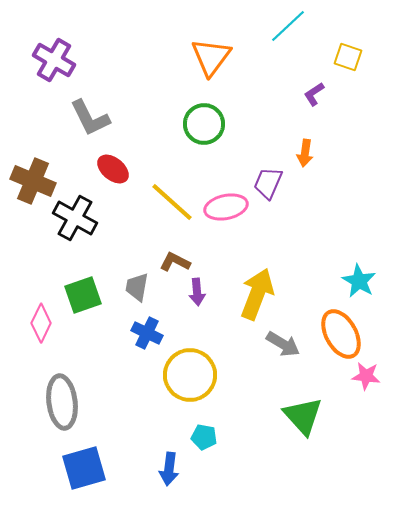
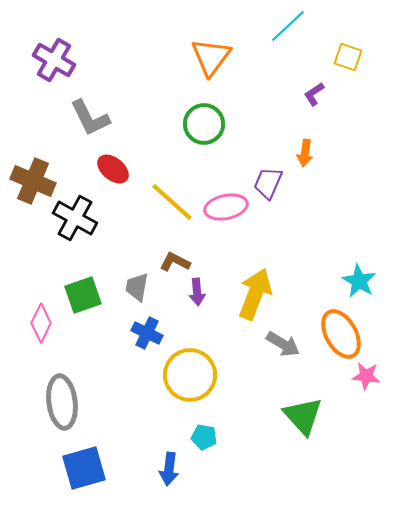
yellow arrow: moved 2 px left
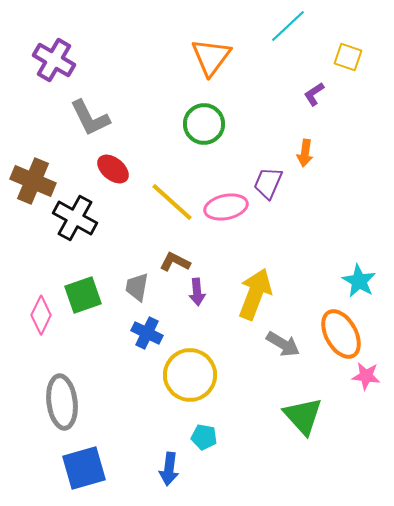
pink diamond: moved 8 px up
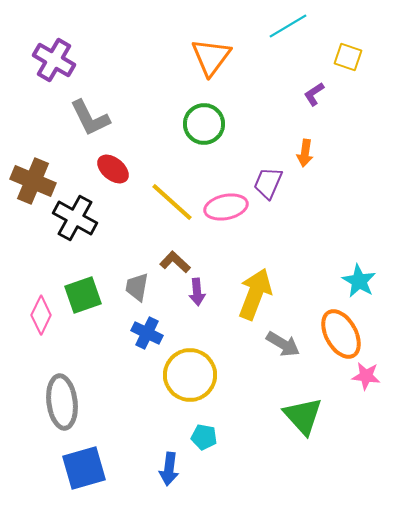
cyan line: rotated 12 degrees clockwise
brown L-shape: rotated 16 degrees clockwise
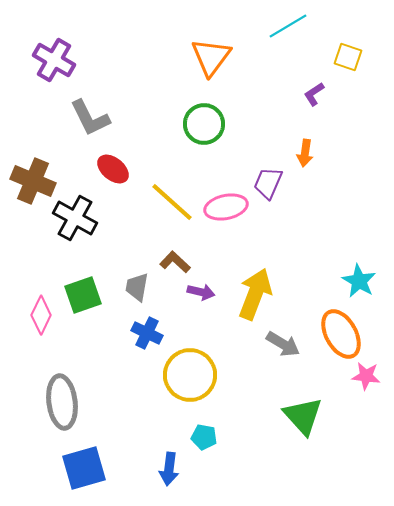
purple arrow: moved 4 px right; rotated 72 degrees counterclockwise
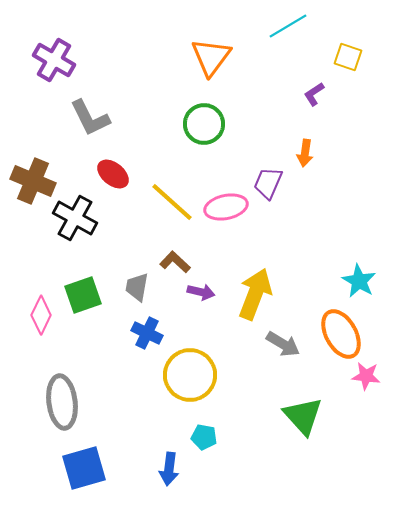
red ellipse: moved 5 px down
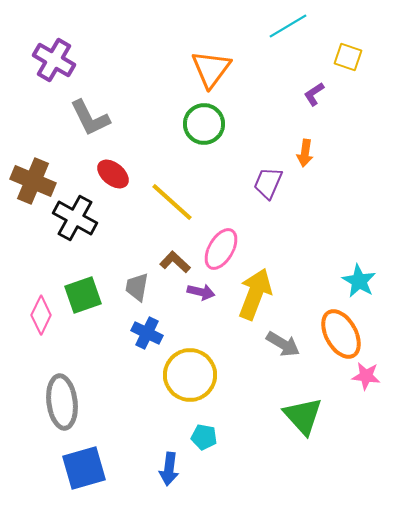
orange triangle: moved 12 px down
pink ellipse: moved 5 px left, 42 px down; rotated 48 degrees counterclockwise
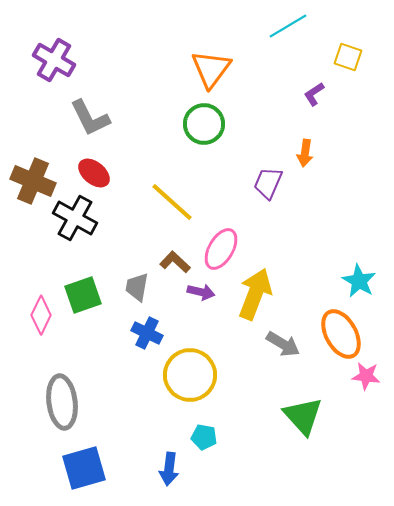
red ellipse: moved 19 px left, 1 px up
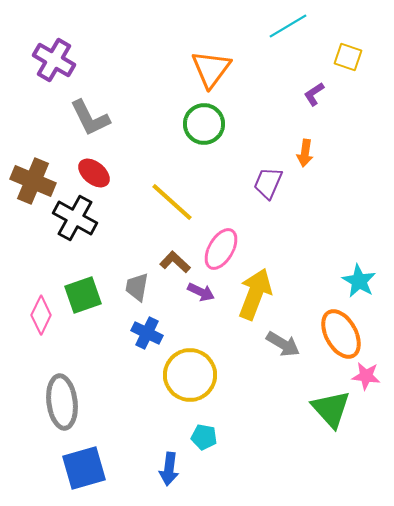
purple arrow: rotated 12 degrees clockwise
green triangle: moved 28 px right, 7 px up
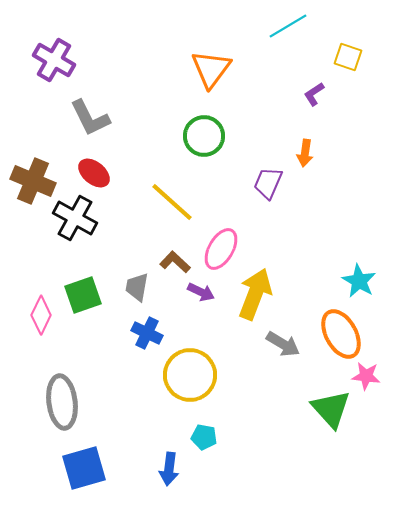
green circle: moved 12 px down
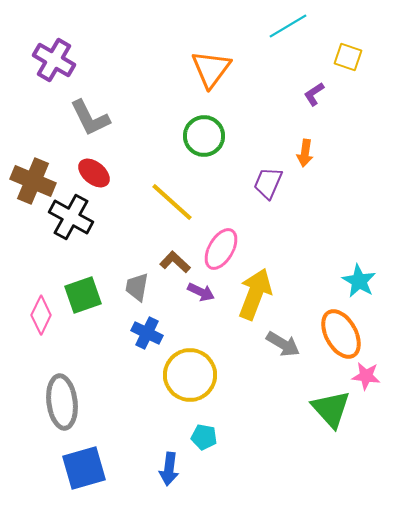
black cross: moved 4 px left, 1 px up
